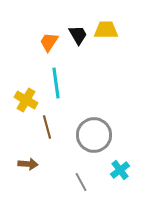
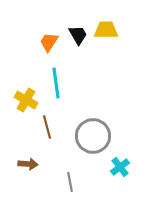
gray circle: moved 1 px left, 1 px down
cyan cross: moved 3 px up
gray line: moved 11 px left; rotated 18 degrees clockwise
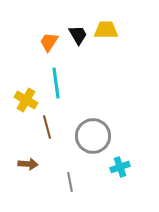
cyan cross: rotated 18 degrees clockwise
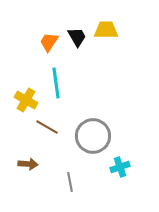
black trapezoid: moved 1 px left, 2 px down
brown line: rotated 45 degrees counterclockwise
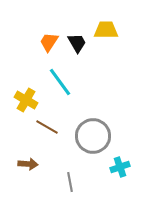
black trapezoid: moved 6 px down
cyan line: moved 4 px right, 1 px up; rotated 28 degrees counterclockwise
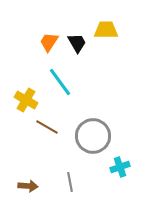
brown arrow: moved 22 px down
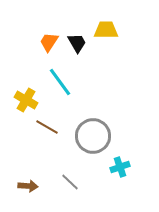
gray line: rotated 36 degrees counterclockwise
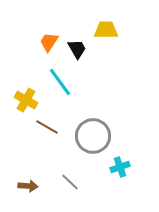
black trapezoid: moved 6 px down
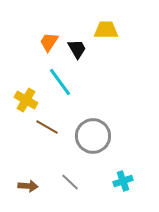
cyan cross: moved 3 px right, 14 px down
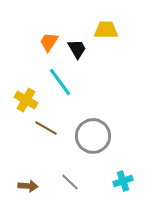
brown line: moved 1 px left, 1 px down
